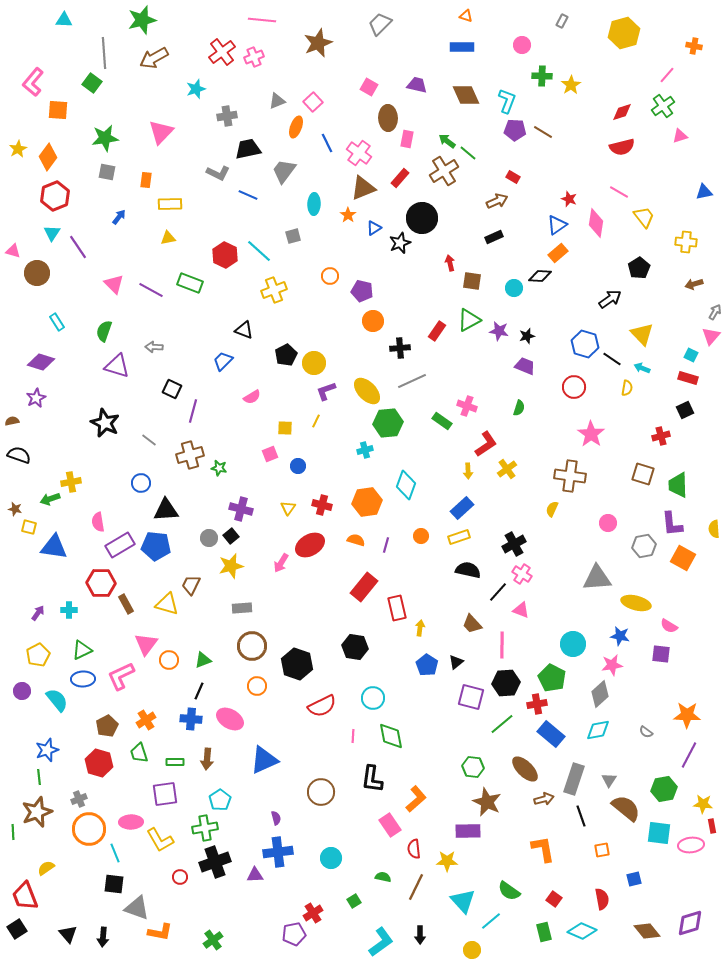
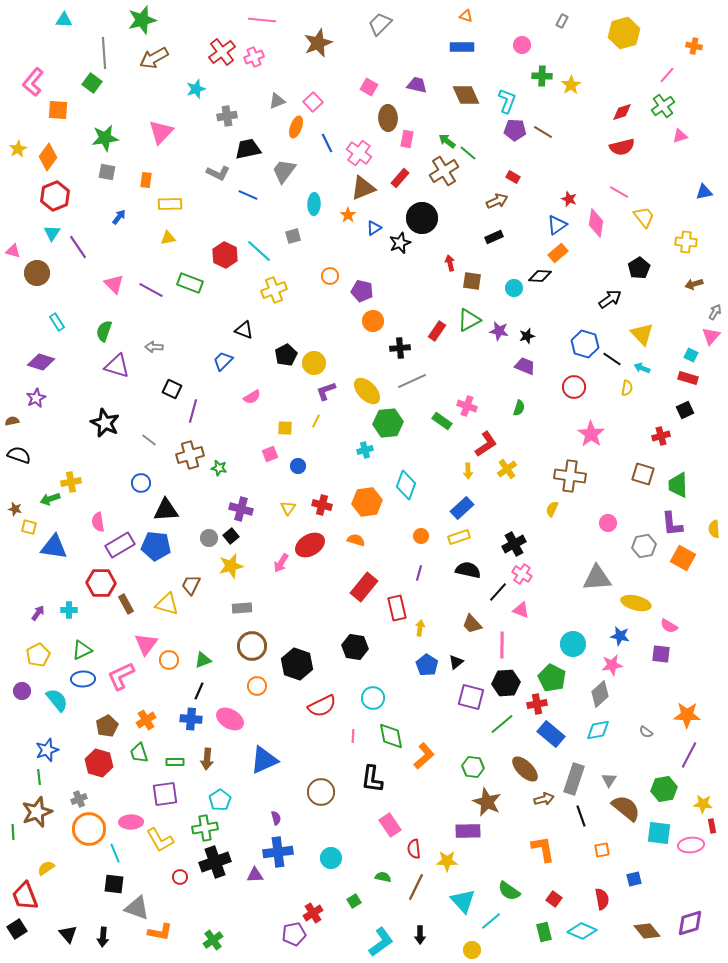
purple line at (386, 545): moved 33 px right, 28 px down
orange L-shape at (416, 799): moved 8 px right, 43 px up
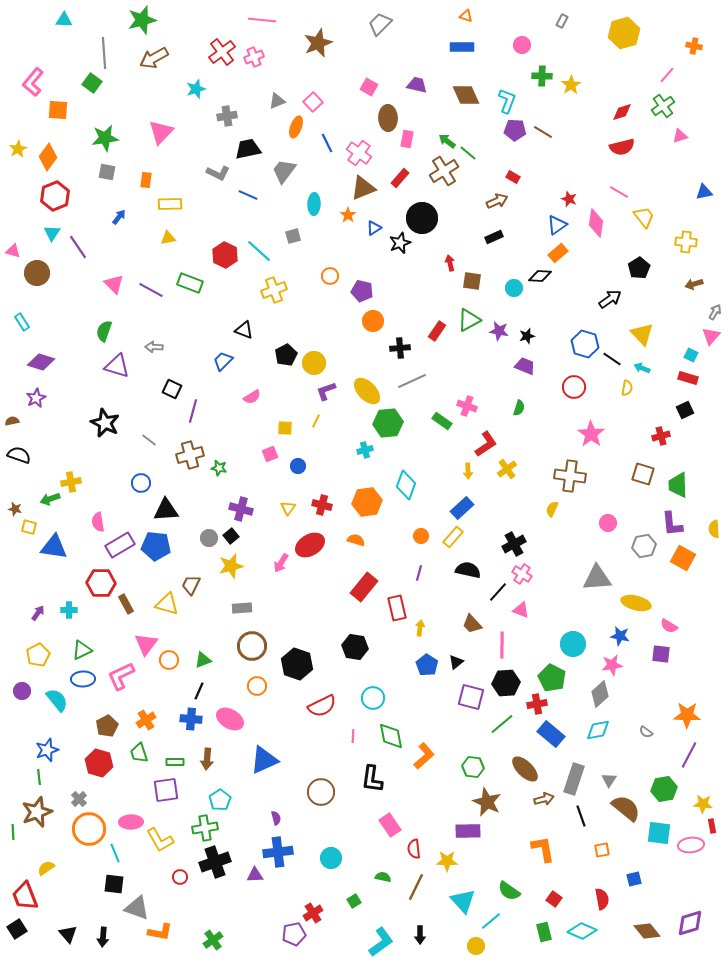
cyan rectangle at (57, 322): moved 35 px left
yellow rectangle at (459, 537): moved 6 px left; rotated 30 degrees counterclockwise
purple square at (165, 794): moved 1 px right, 4 px up
gray cross at (79, 799): rotated 21 degrees counterclockwise
yellow circle at (472, 950): moved 4 px right, 4 px up
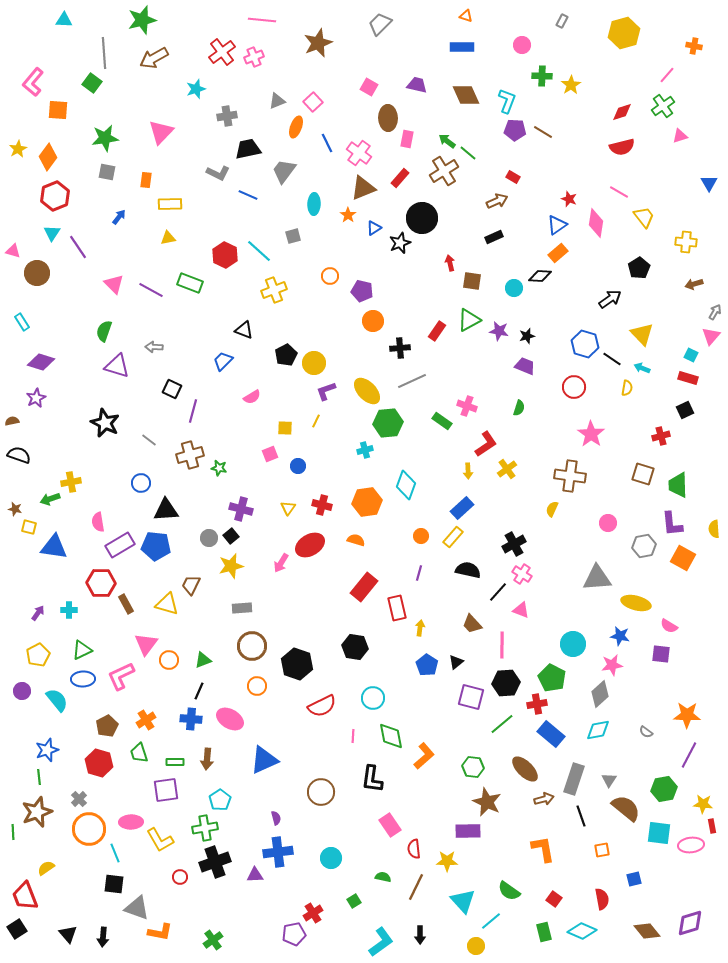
blue triangle at (704, 192): moved 5 px right, 9 px up; rotated 48 degrees counterclockwise
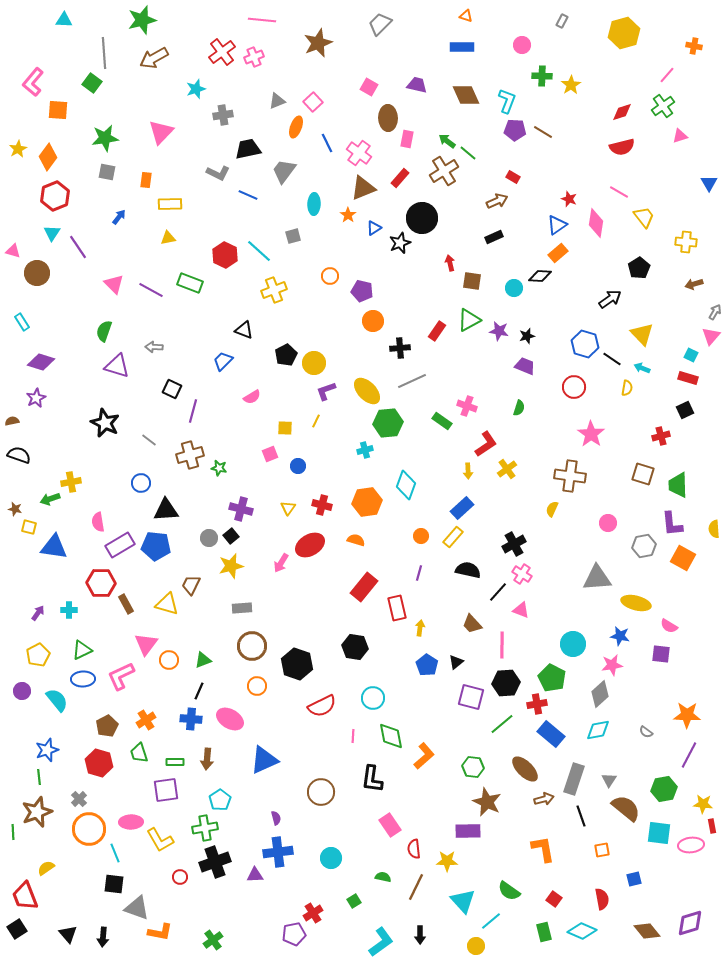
gray cross at (227, 116): moved 4 px left, 1 px up
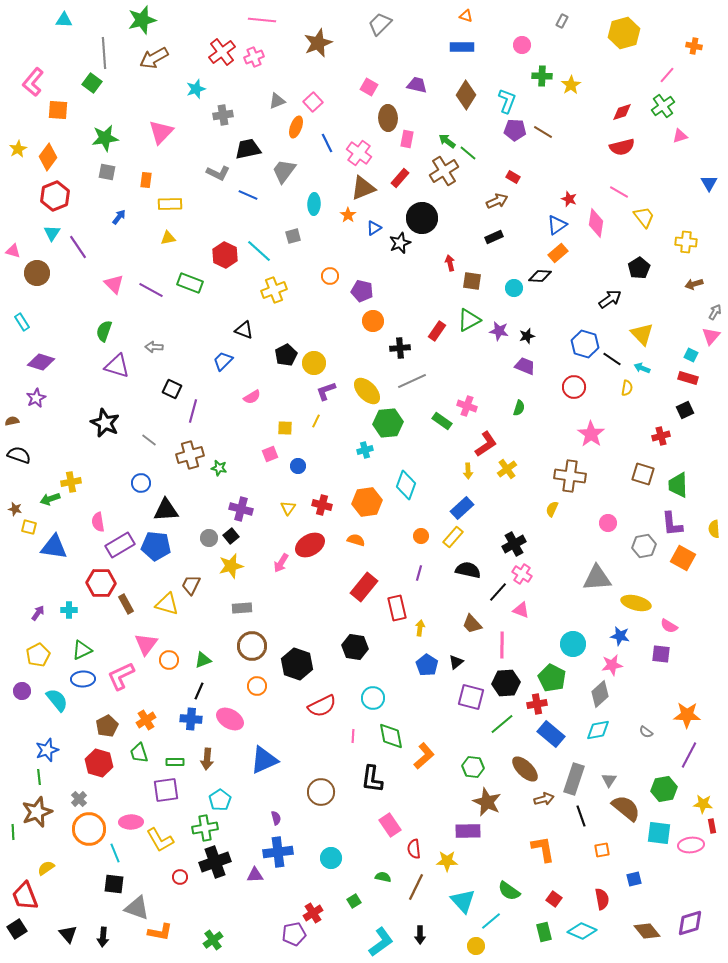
brown diamond at (466, 95): rotated 56 degrees clockwise
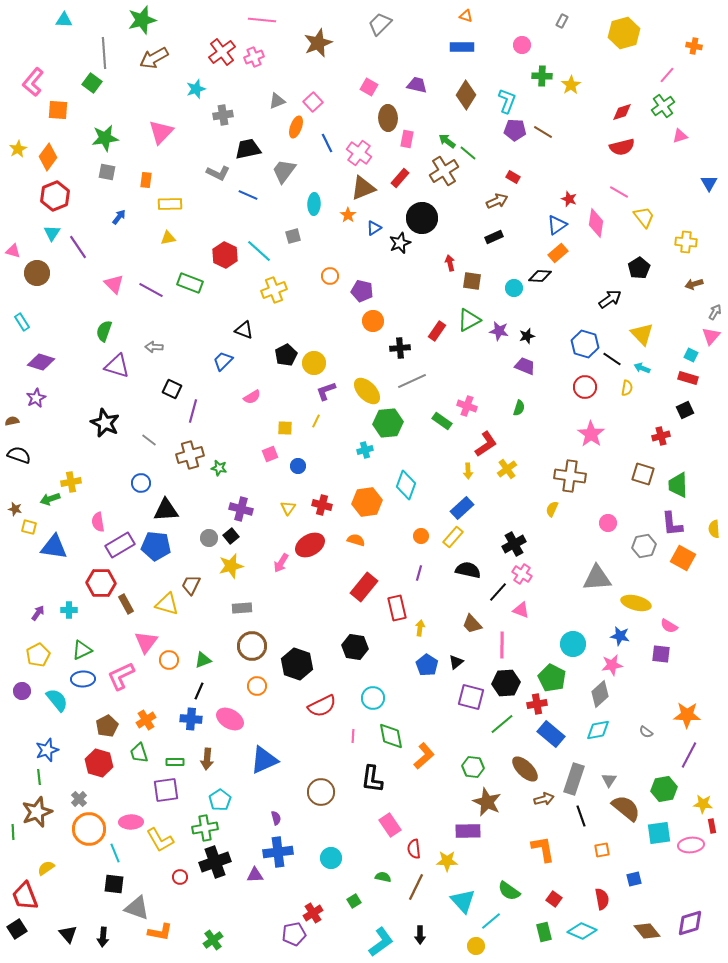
red circle at (574, 387): moved 11 px right
pink triangle at (146, 644): moved 2 px up
cyan square at (659, 833): rotated 15 degrees counterclockwise
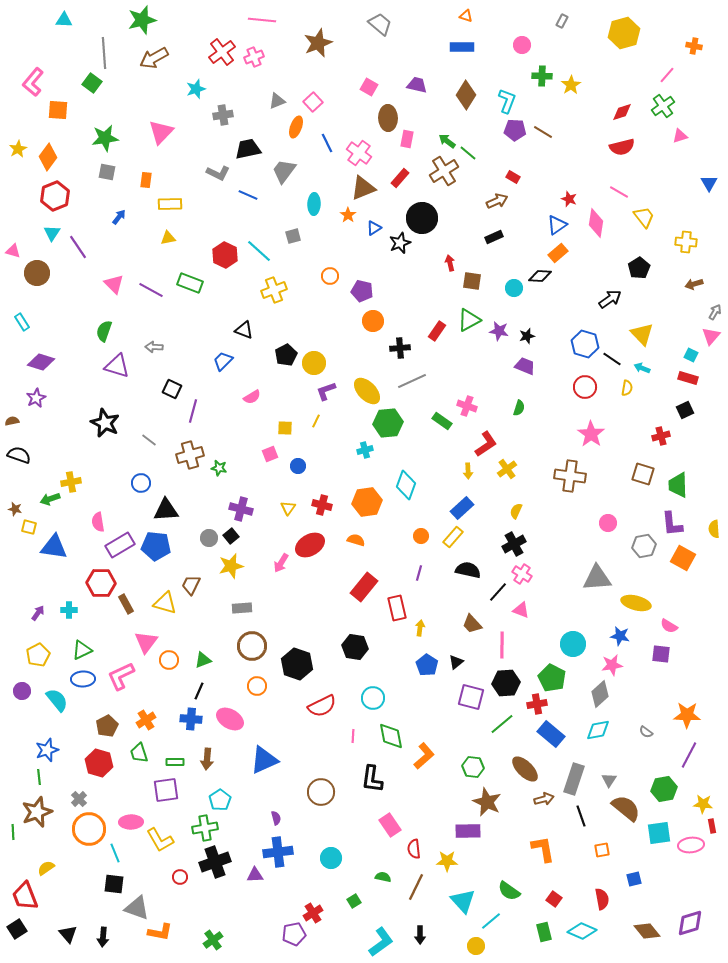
gray trapezoid at (380, 24): rotated 85 degrees clockwise
yellow semicircle at (552, 509): moved 36 px left, 2 px down
yellow triangle at (167, 604): moved 2 px left, 1 px up
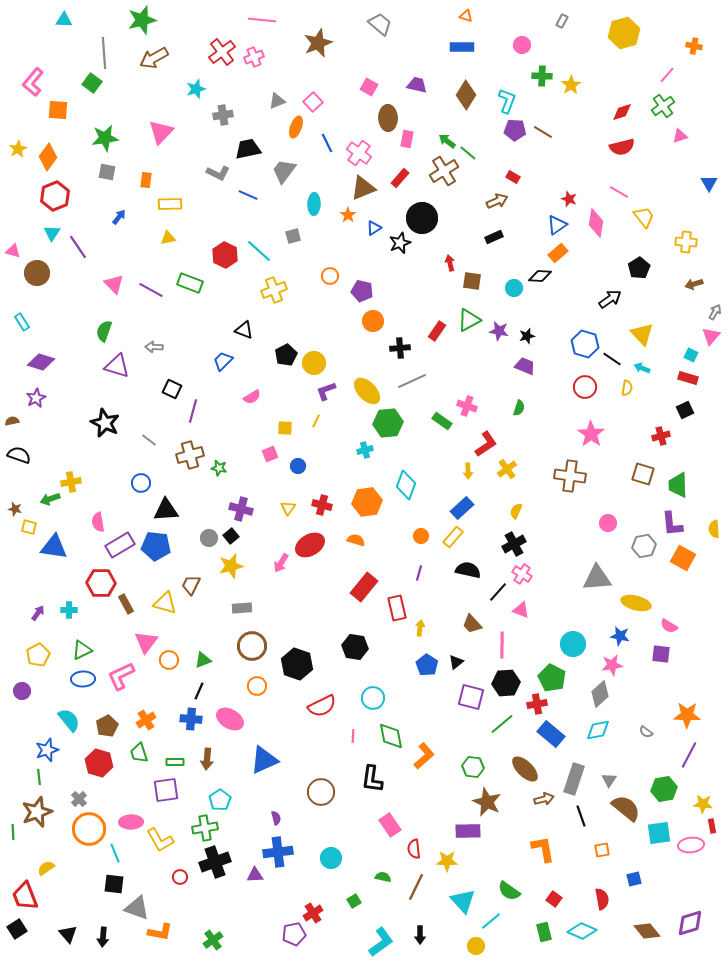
cyan semicircle at (57, 700): moved 12 px right, 20 px down
